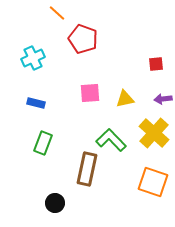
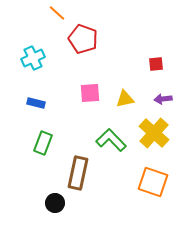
brown rectangle: moved 9 px left, 4 px down
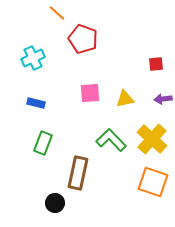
yellow cross: moved 2 px left, 6 px down
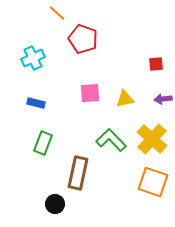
black circle: moved 1 px down
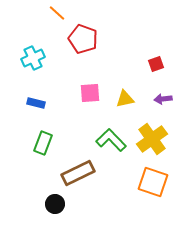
red square: rotated 14 degrees counterclockwise
yellow cross: rotated 12 degrees clockwise
brown rectangle: rotated 52 degrees clockwise
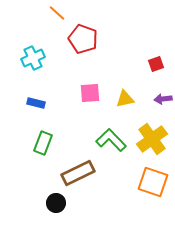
black circle: moved 1 px right, 1 px up
